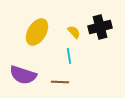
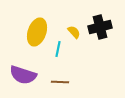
yellow ellipse: rotated 12 degrees counterclockwise
cyan line: moved 11 px left, 7 px up; rotated 21 degrees clockwise
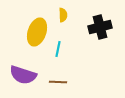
yellow semicircle: moved 11 px left, 17 px up; rotated 40 degrees clockwise
brown line: moved 2 px left
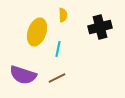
brown line: moved 1 px left, 4 px up; rotated 30 degrees counterclockwise
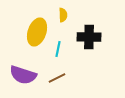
black cross: moved 11 px left, 10 px down; rotated 15 degrees clockwise
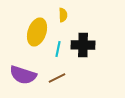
black cross: moved 6 px left, 8 px down
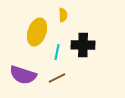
cyan line: moved 1 px left, 3 px down
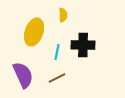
yellow ellipse: moved 3 px left
purple semicircle: rotated 132 degrees counterclockwise
